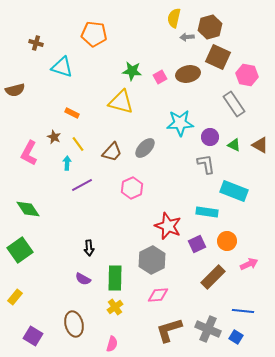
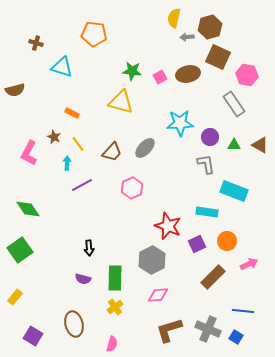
green triangle at (234, 145): rotated 24 degrees counterclockwise
purple semicircle at (83, 279): rotated 14 degrees counterclockwise
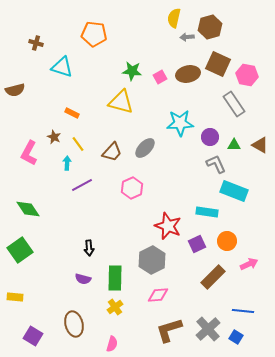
brown square at (218, 57): moved 7 px down
gray L-shape at (206, 164): moved 10 px right; rotated 15 degrees counterclockwise
yellow rectangle at (15, 297): rotated 56 degrees clockwise
gray cross at (208, 329): rotated 25 degrees clockwise
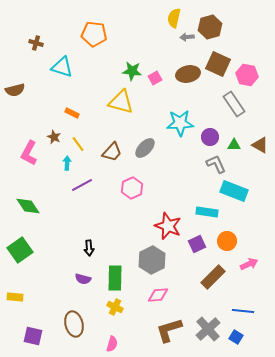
pink square at (160, 77): moved 5 px left, 1 px down
green diamond at (28, 209): moved 3 px up
yellow cross at (115, 307): rotated 28 degrees counterclockwise
purple square at (33, 336): rotated 18 degrees counterclockwise
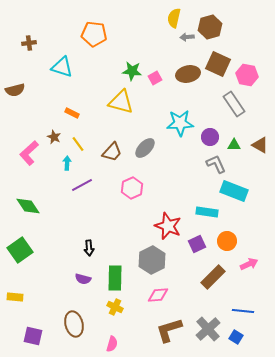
brown cross at (36, 43): moved 7 px left; rotated 24 degrees counterclockwise
pink L-shape at (29, 153): rotated 20 degrees clockwise
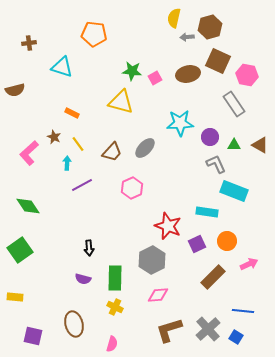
brown square at (218, 64): moved 3 px up
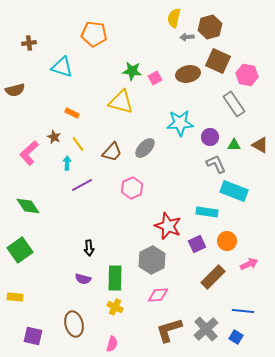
gray cross at (208, 329): moved 2 px left
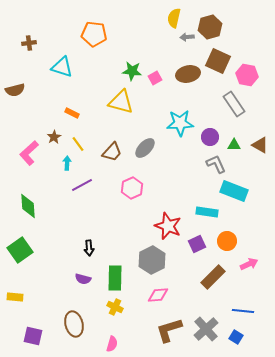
brown star at (54, 137): rotated 16 degrees clockwise
green diamond at (28, 206): rotated 30 degrees clockwise
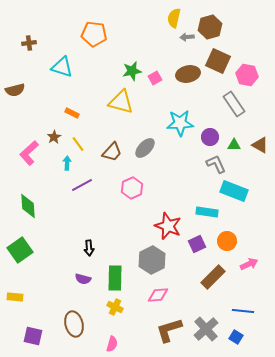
green star at (132, 71): rotated 18 degrees counterclockwise
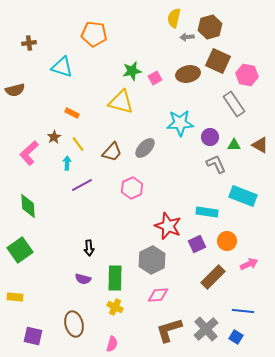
cyan rectangle at (234, 191): moved 9 px right, 5 px down
